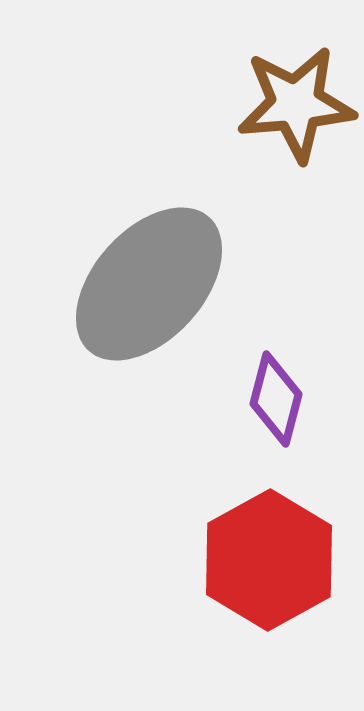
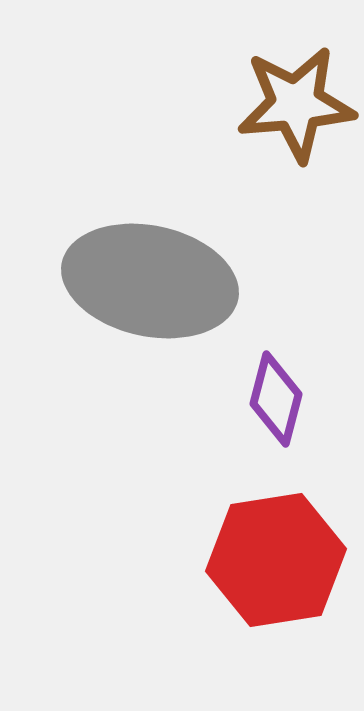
gray ellipse: moved 1 px right, 3 px up; rotated 60 degrees clockwise
red hexagon: moved 7 px right; rotated 20 degrees clockwise
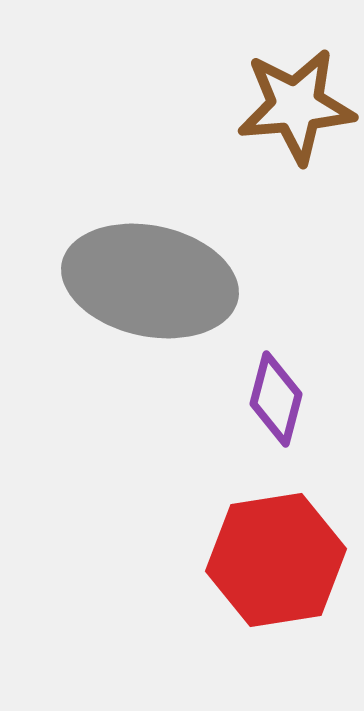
brown star: moved 2 px down
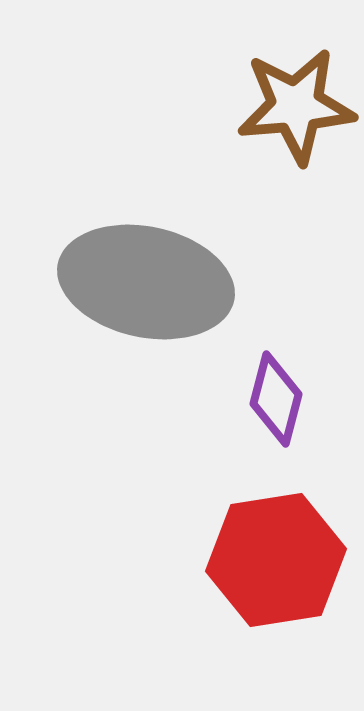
gray ellipse: moved 4 px left, 1 px down
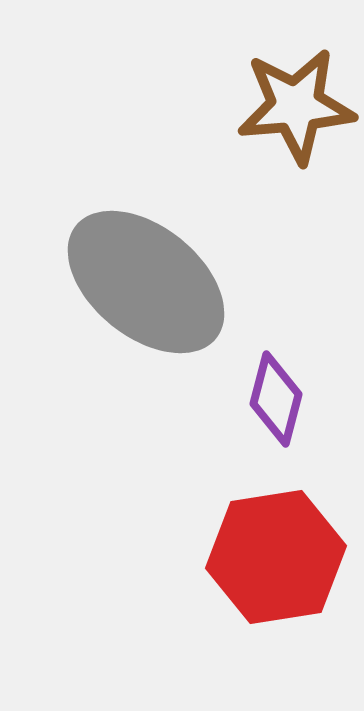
gray ellipse: rotated 27 degrees clockwise
red hexagon: moved 3 px up
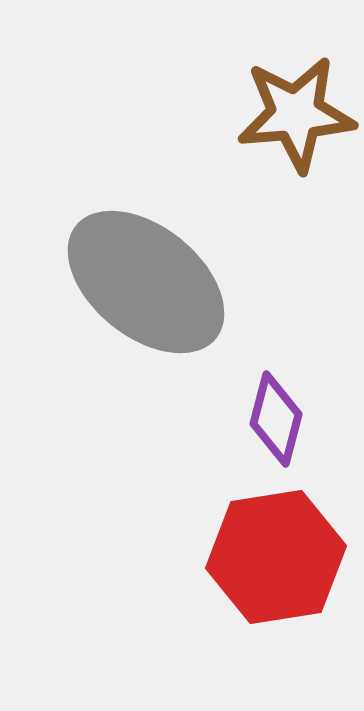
brown star: moved 8 px down
purple diamond: moved 20 px down
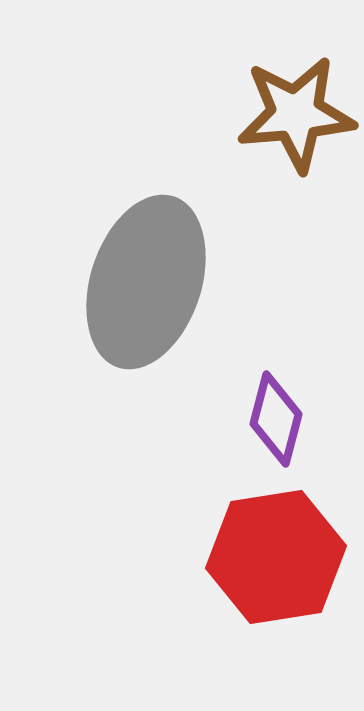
gray ellipse: rotated 69 degrees clockwise
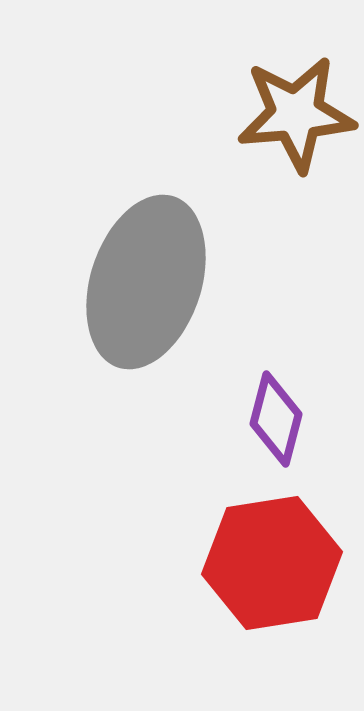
red hexagon: moved 4 px left, 6 px down
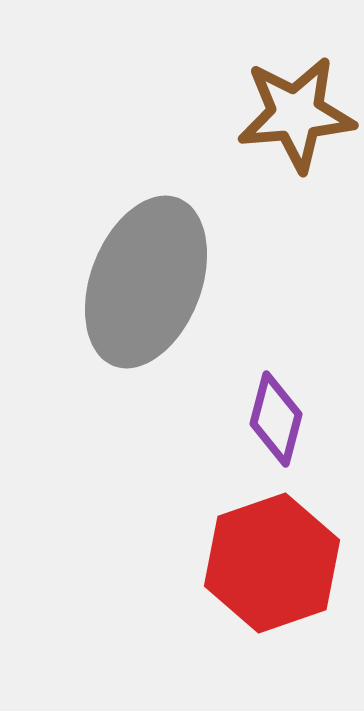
gray ellipse: rotated 3 degrees clockwise
red hexagon: rotated 10 degrees counterclockwise
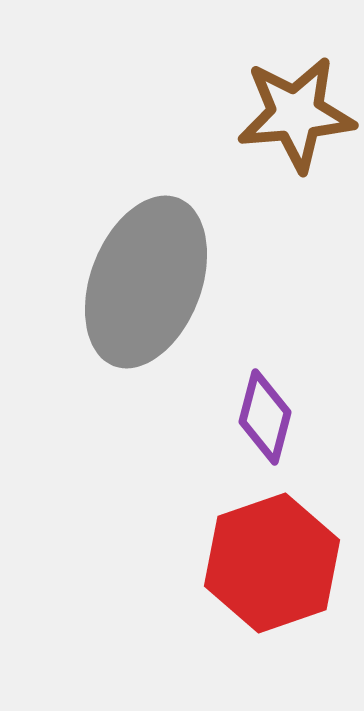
purple diamond: moved 11 px left, 2 px up
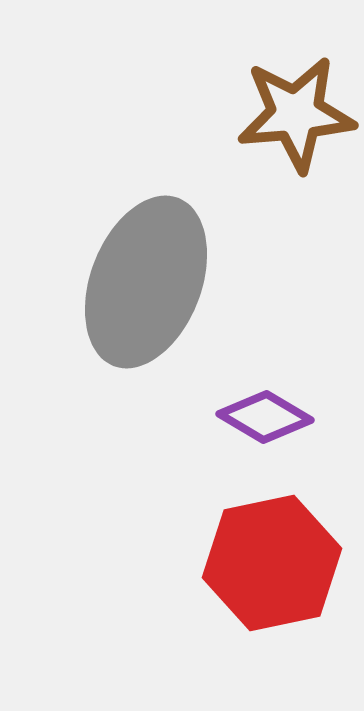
purple diamond: rotated 74 degrees counterclockwise
red hexagon: rotated 7 degrees clockwise
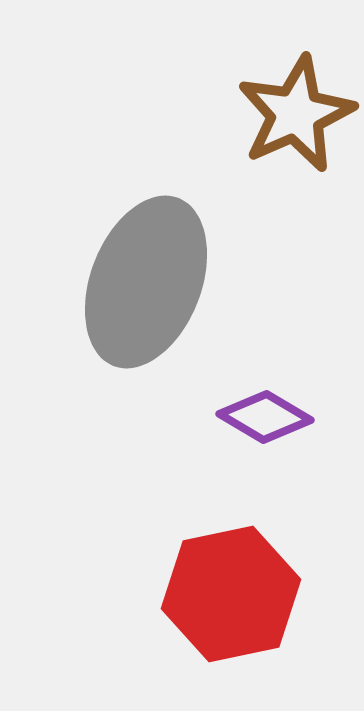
brown star: rotated 19 degrees counterclockwise
red hexagon: moved 41 px left, 31 px down
